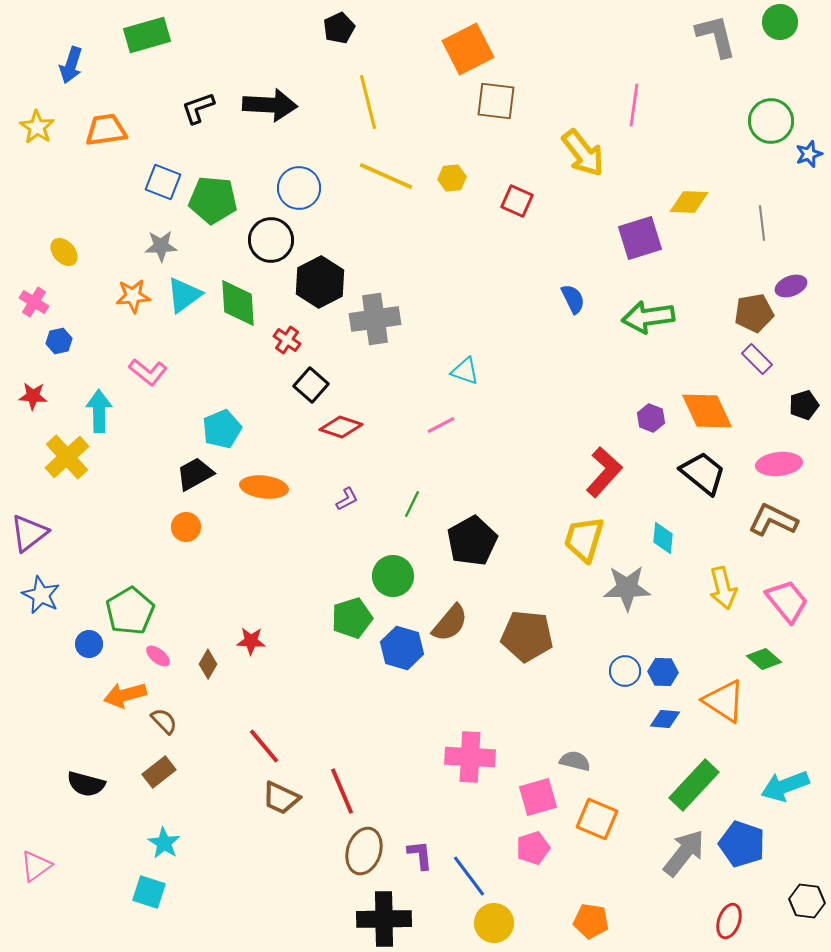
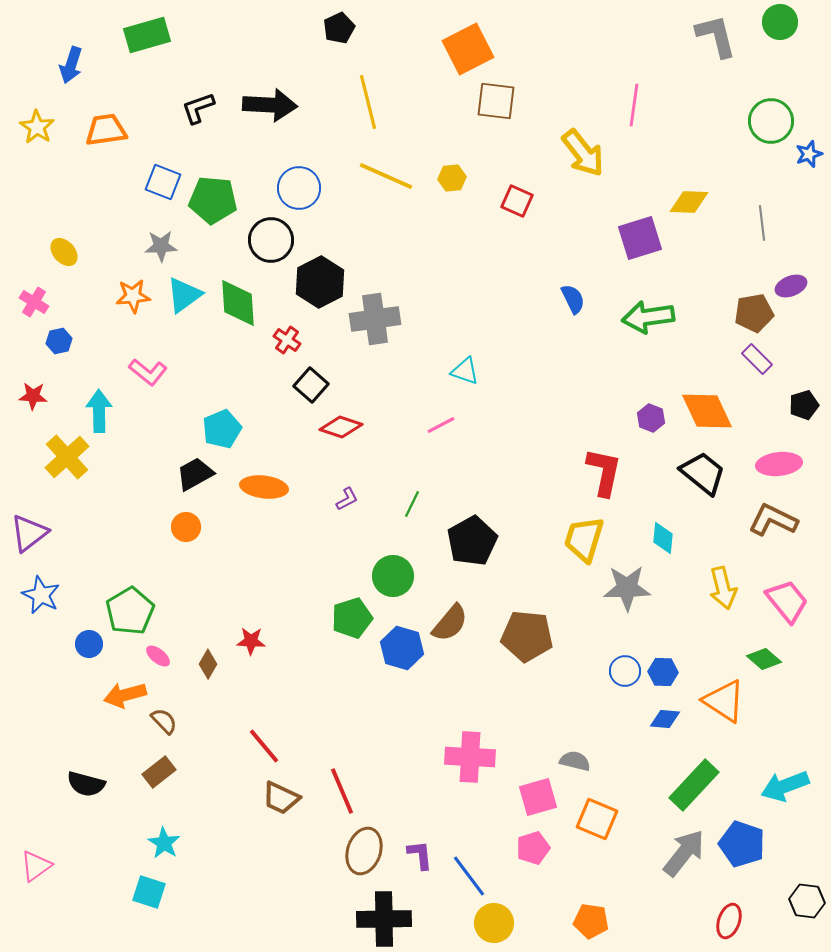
red L-shape at (604, 472): rotated 30 degrees counterclockwise
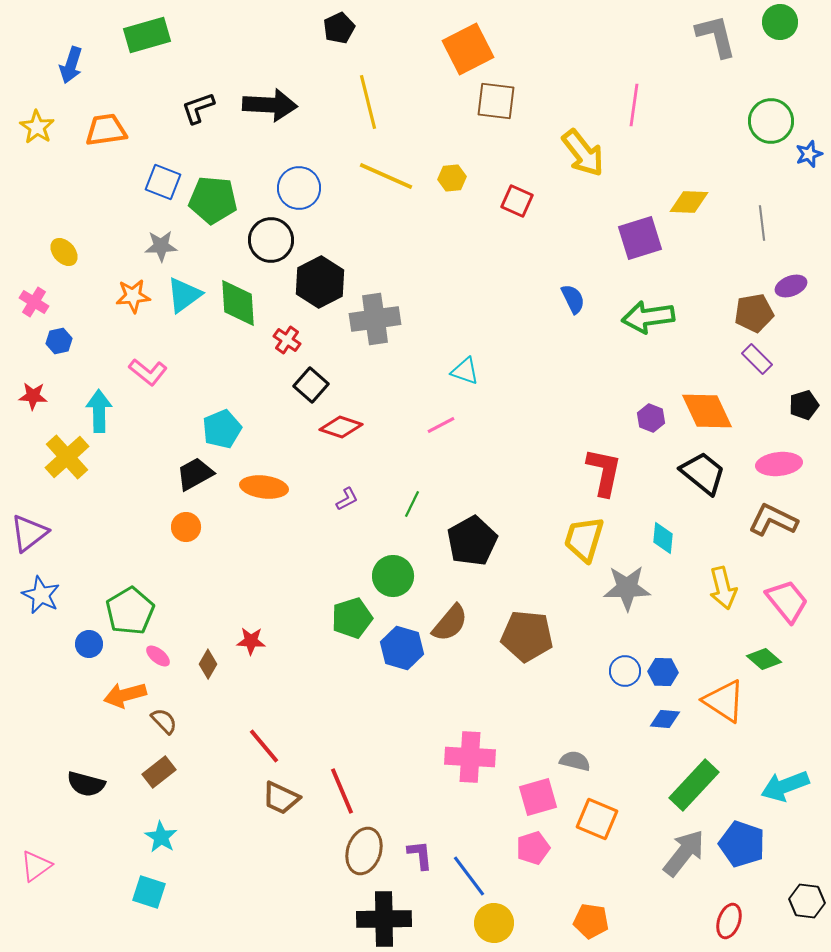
cyan star at (164, 843): moved 3 px left, 6 px up
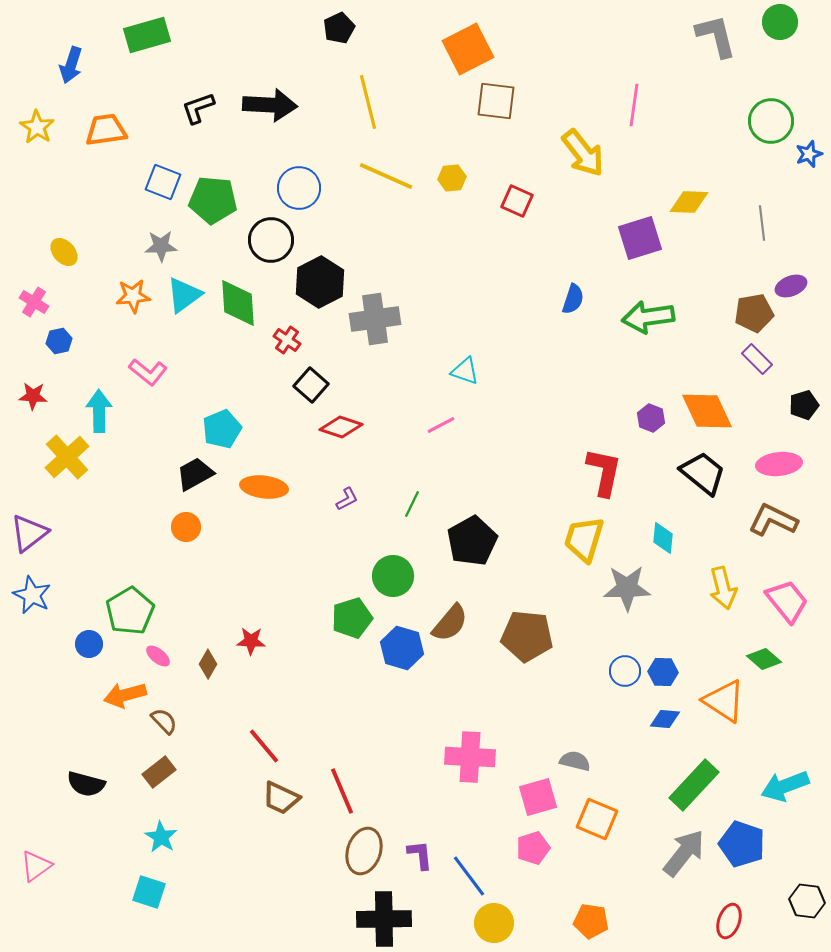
blue semicircle at (573, 299): rotated 44 degrees clockwise
blue star at (41, 595): moved 9 px left
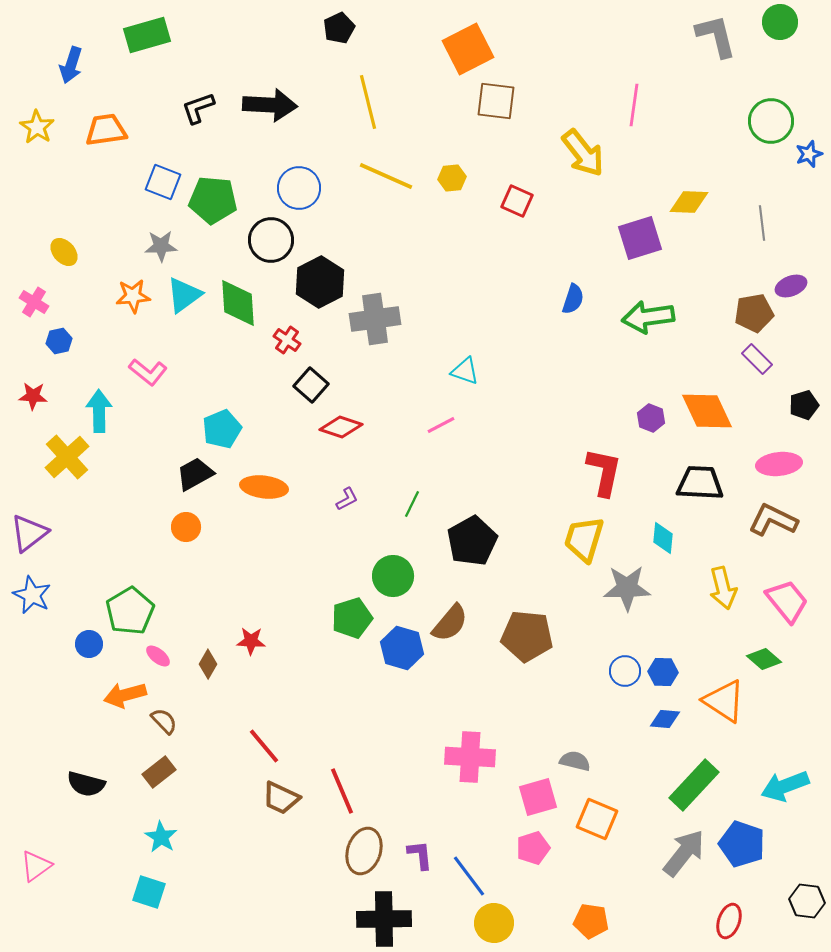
black trapezoid at (703, 473): moved 3 px left, 10 px down; rotated 36 degrees counterclockwise
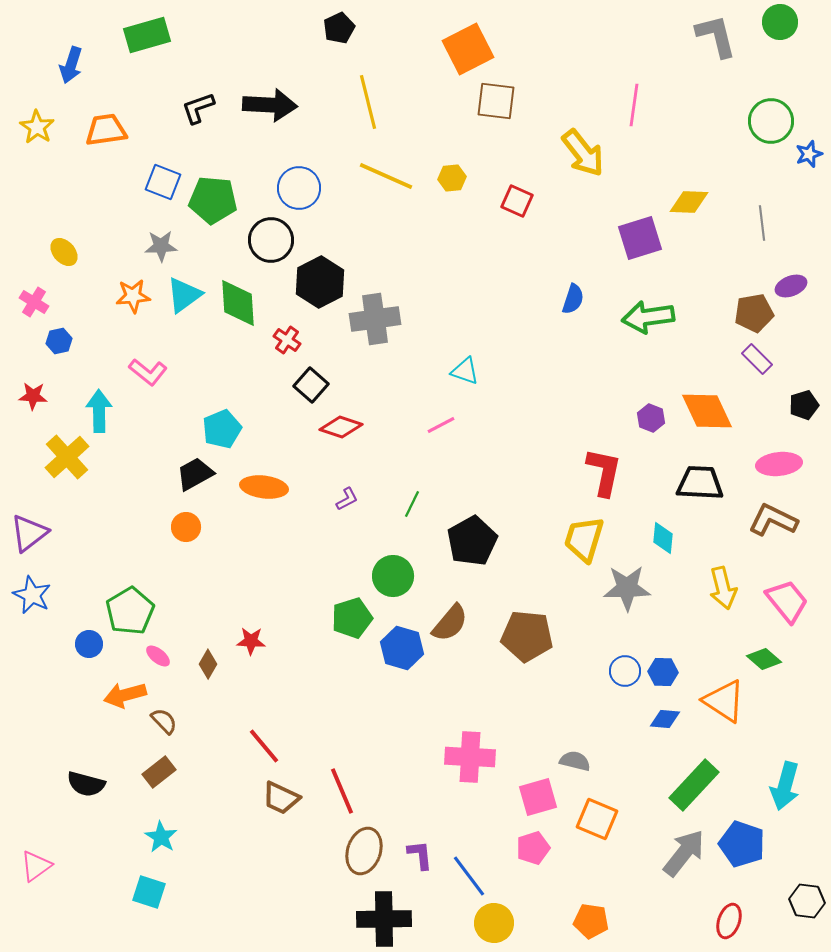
cyan arrow at (785, 786): rotated 54 degrees counterclockwise
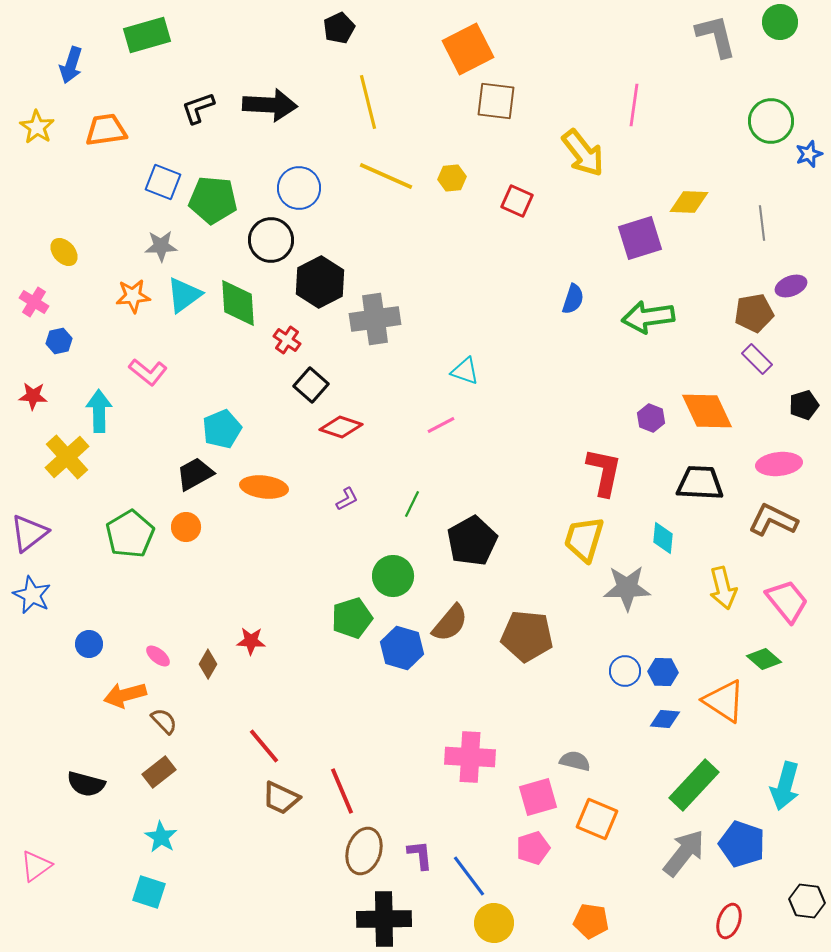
green pentagon at (130, 611): moved 77 px up
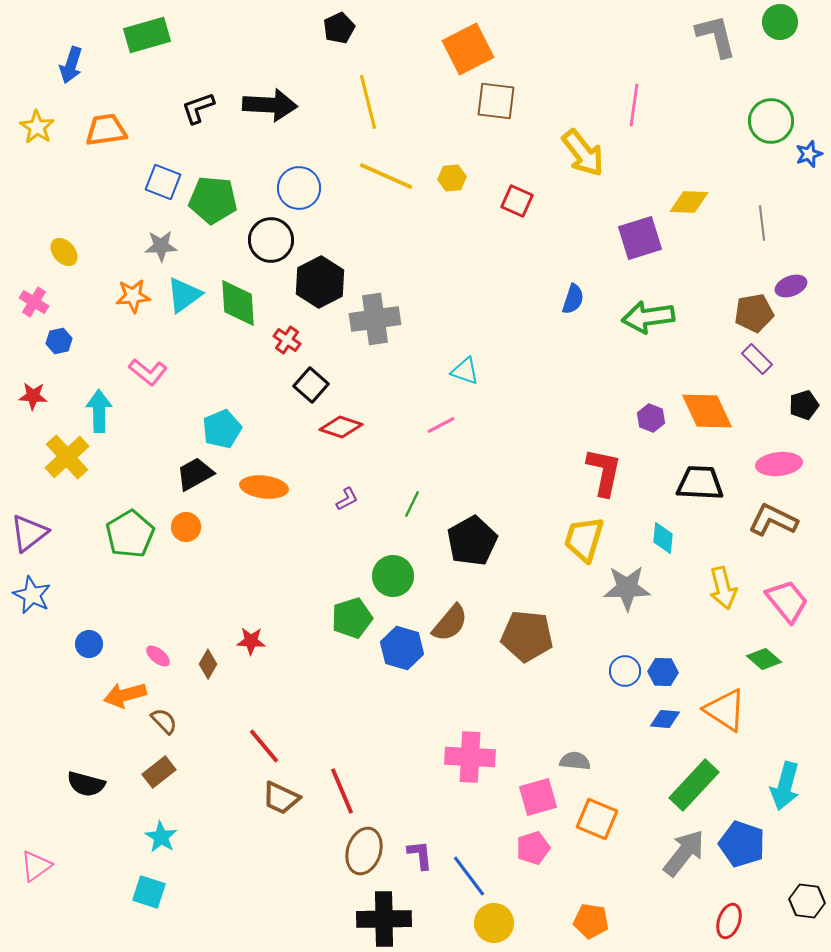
orange triangle at (724, 701): moved 1 px right, 9 px down
gray semicircle at (575, 761): rotated 8 degrees counterclockwise
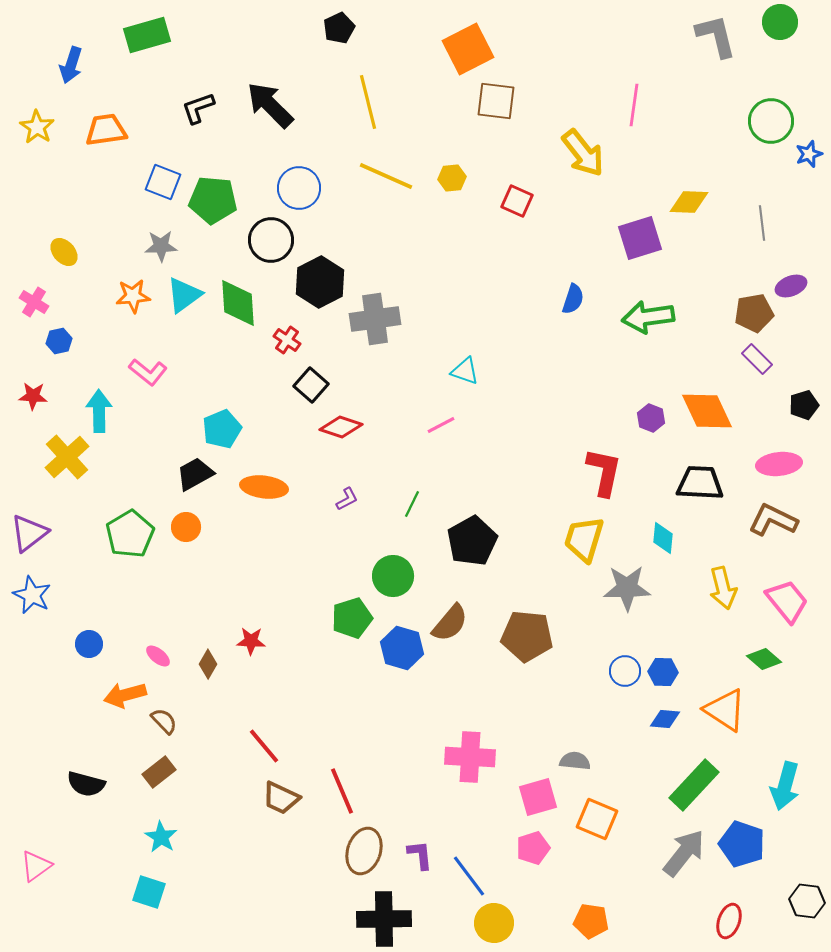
black arrow at (270, 105): rotated 138 degrees counterclockwise
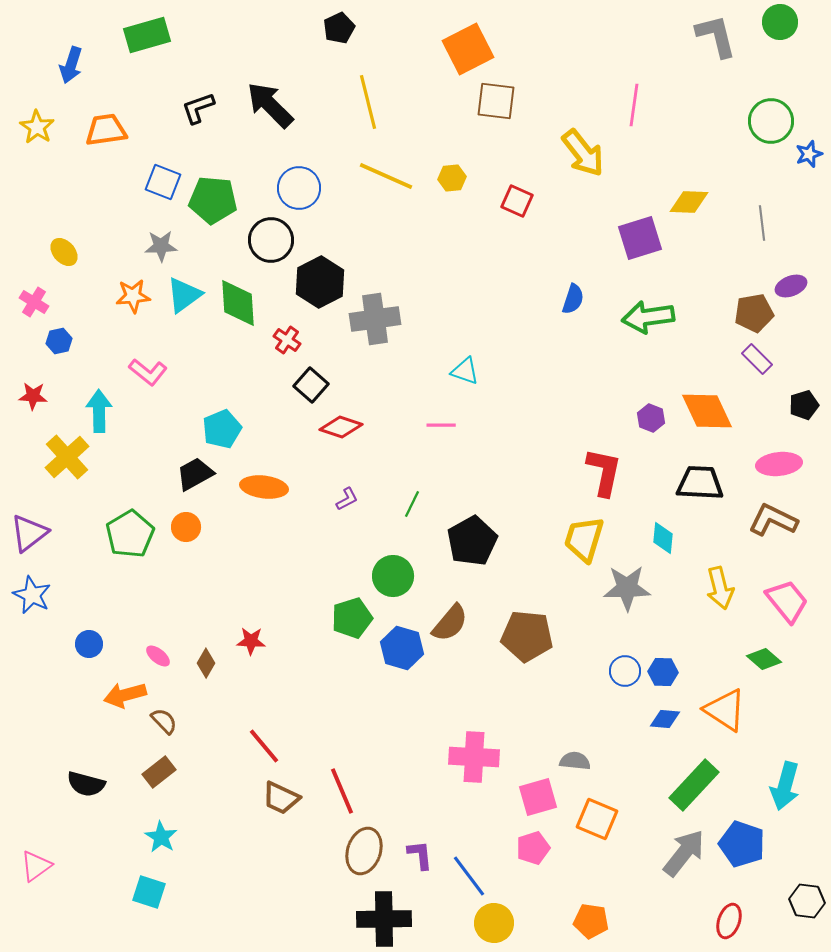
pink line at (441, 425): rotated 28 degrees clockwise
yellow arrow at (723, 588): moved 3 px left
brown diamond at (208, 664): moved 2 px left, 1 px up
pink cross at (470, 757): moved 4 px right
